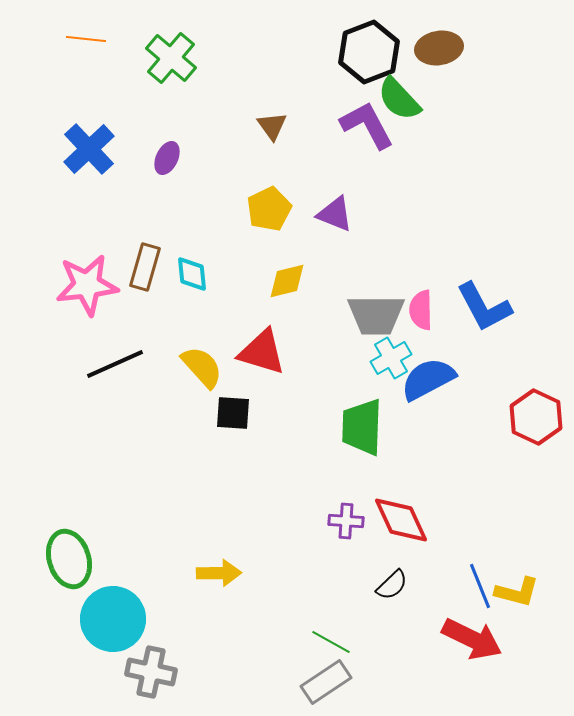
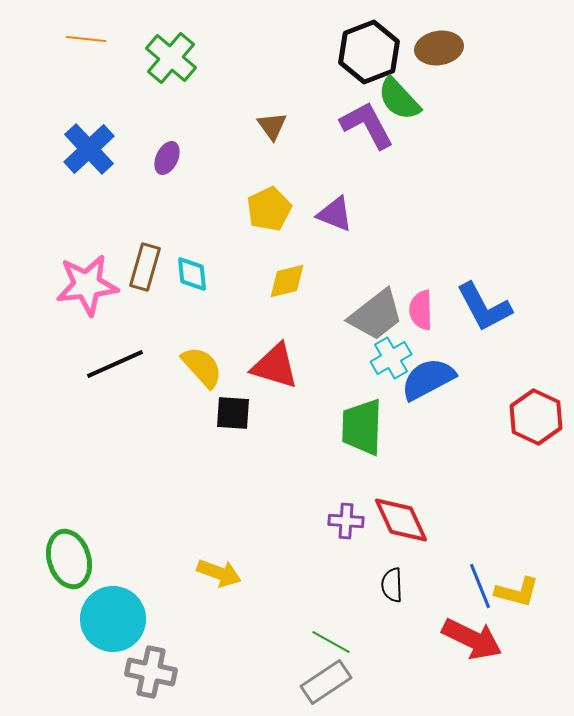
gray trapezoid: rotated 38 degrees counterclockwise
red triangle: moved 13 px right, 14 px down
yellow arrow: rotated 21 degrees clockwise
black semicircle: rotated 132 degrees clockwise
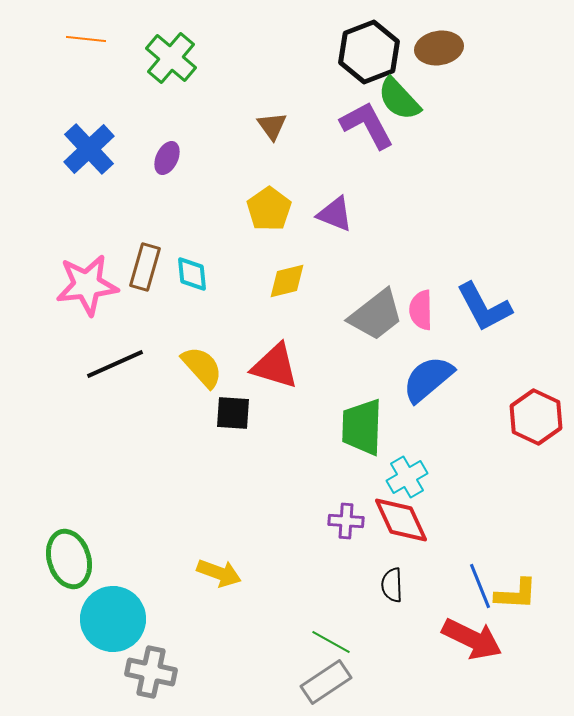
yellow pentagon: rotated 9 degrees counterclockwise
cyan cross: moved 16 px right, 119 px down
blue semicircle: rotated 12 degrees counterclockwise
yellow L-shape: moved 1 px left, 2 px down; rotated 12 degrees counterclockwise
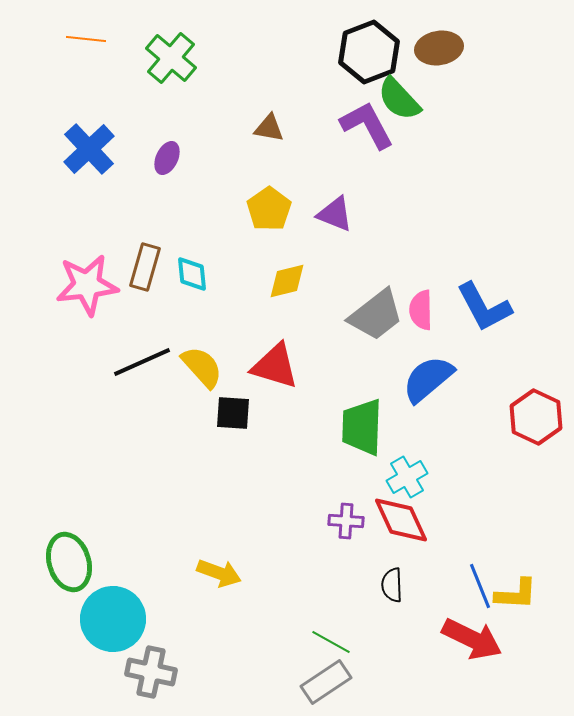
brown triangle: moved 3 px left, 2 px down; rotated 44 degrees counterclockwise
black line: moved 27 px right, 2 px up
green ellipse: moved 3 px down
